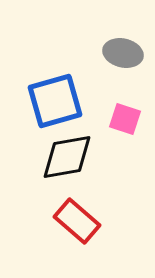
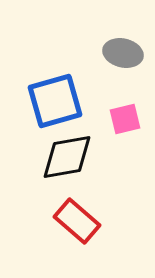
pink square: rotated 32 degrees counterclockwise
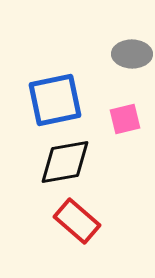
gray ellipse: moved 9 px right, 1 px down; rotated 12 degrees counterclockwise
blue square: moved 1 px up; rotated 4 degrees clockwise
black diamond: moved 2 px left, 5 px down
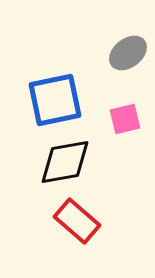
gray ellipse: moved 4 px left, 1 px up; rotated 39 degrees counterclockwise
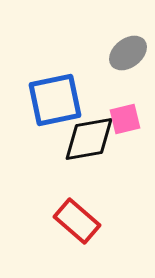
black diamond: moved 24 px right, 23 px up
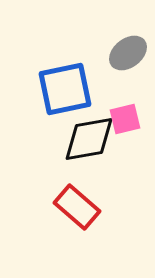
blue square: moved 10 px right, 11 px up
red rectangle: moved 14 px up
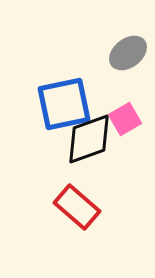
blue square: moved 1 px left, 15 px down
pink square: rotated 16 degrees counterclockwise
black diamond: rotated 10 degrees counterclockwise
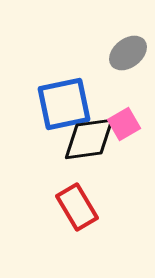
pink square: moved 1 px left, 5 px down
black diamond: rotated 12 degrees clockwise
red rectangle: rotated 18 degrees clockwise
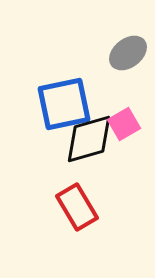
black diamond: rotated 8 degrees counterclockwise
